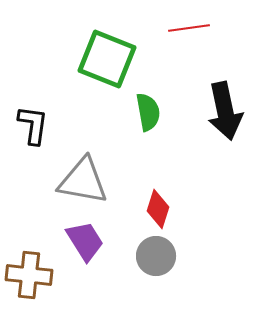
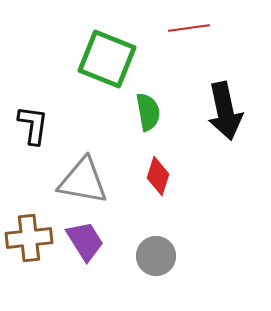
red diamond: moved 33 px up
brown cross: moved 37 px up; rotated 12 degrees counterclockwise
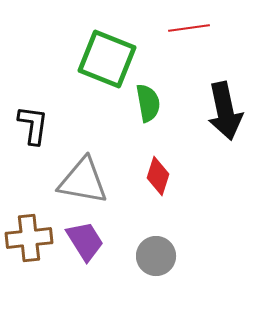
green semicircle: moved 9 px up
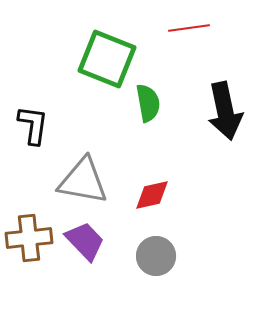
red diamond: moved 6 px left, 19 px down; rotated 60 degrees clockwise
purple trapezoid: rotated 12 degrees counterclockwise
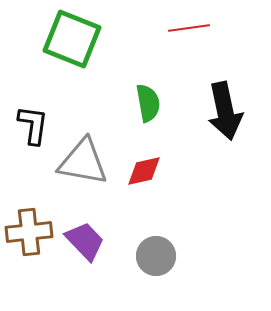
green square: moved 35 px left, 20 px up
gray triangle: moved 19 px up
red diamond: moved 8 px left, 24 px up
brown cross: moved 6 px up
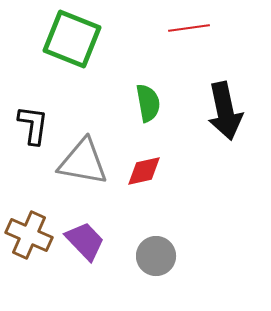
brown cross: moved 3 px down; rotated 30 degrees clockwise
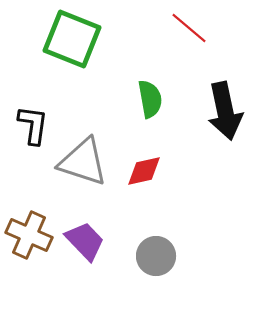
red line: rotated 48 degrees clockwise
green semicircle: moved 2 px right, 4 px up
gray triangle: rotated 8 degrees clockwise
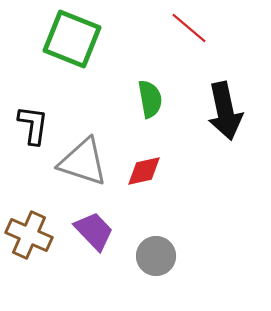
purple trapezoid: moved 9 px right, 10 px up
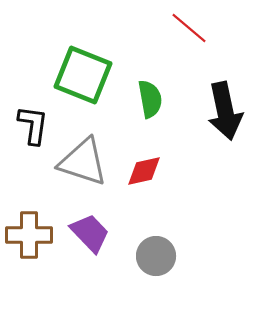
green square: moved 11 px right, 36 px down
purple trapezoid: moved 4 px left, 2 px down
brown cross: rotated 24 degrees counterclockwise
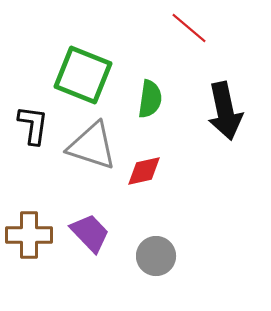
green semicircle: rotated 18 degrees clockwise
gray triangle: moved 9 px right, 16 px up
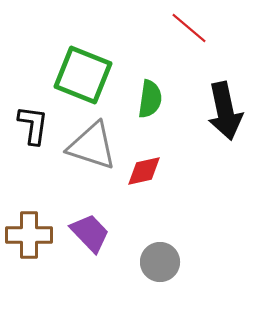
gray circle: moved 4 px right, 6 px down
